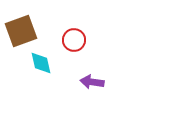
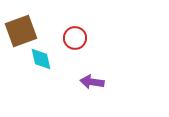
red circle: moved 1 px right, 2 px up
cyan diamond: moved 4 px up
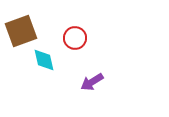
cyan diamond: moved 3 px right, 1 px down
purple arrow: rotated 40 degrees counterclockwise
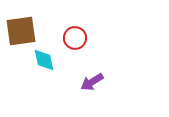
brown square: rotated 12 degrees clockwise
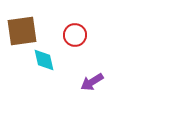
brown square: moved 1 px right
red circle: moved 3 px up
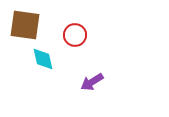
brown square: moved 3 px right, 6 px up; rotated 16 degrees clockwise
cyan diamond: moved 1 px left, 1 px up
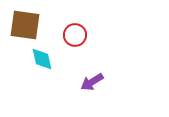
cyan diamond: moved 1 px left
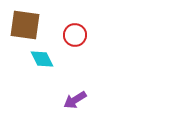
cyan diamond: rotated 15 degrees counterclockwise
purple arrow: moved 17 px left, 18 px down
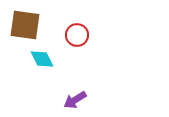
red circle: moved 2 px right
